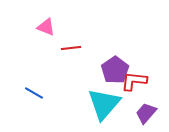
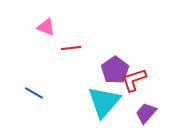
red L-shape: moved 1 px up; rotated 24 degrees counterclockwise
cyan triangle: moved 2 px up
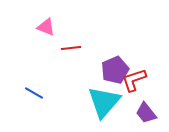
purple pentagon: rotated 12 degrees clockwise
purple trapezoid: rotated 80 degrees counterclockwise
